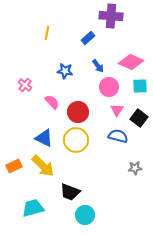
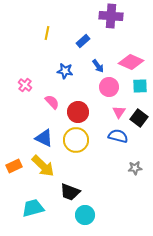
blue rectangle: moved 5 px left, 3 px down
pink triangle: moved 2 px right, 2 px down
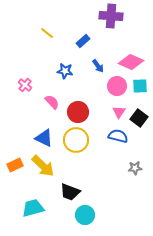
yellow line: rotated 64 degrees counterclockwise
pink circle: moved 8 px right, 1 px up
orange rectangle: moved 1 px right, 1 px up
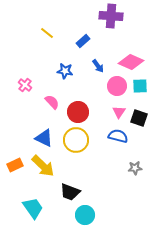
black square: rotated 18 degrees counterclockwise
cyan trapezoid: rotated 70 degrees clockwise
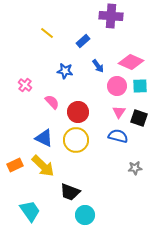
cyan trapezoid: moved 3 px left, 3 px down
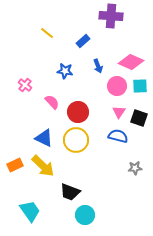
blue arrow: rotated 16 degrees clockwise
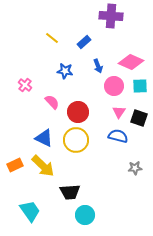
yellow line: moved 5 px right, 5 px down
blue rectangle: moved 1 px right, 1 px down
pink circle: moved 3 px left
black trapezoid: rotated 25 degrees counterclockwise
